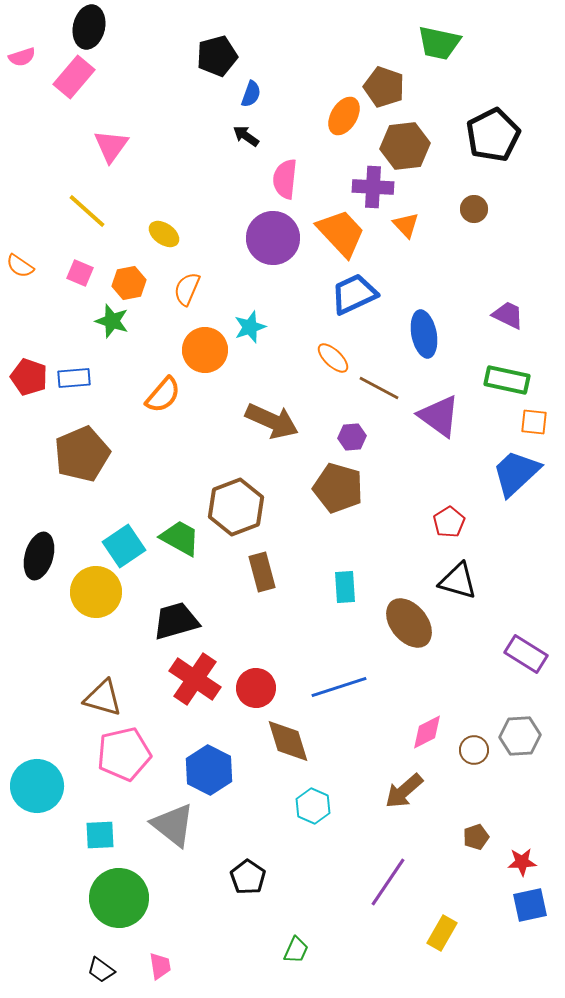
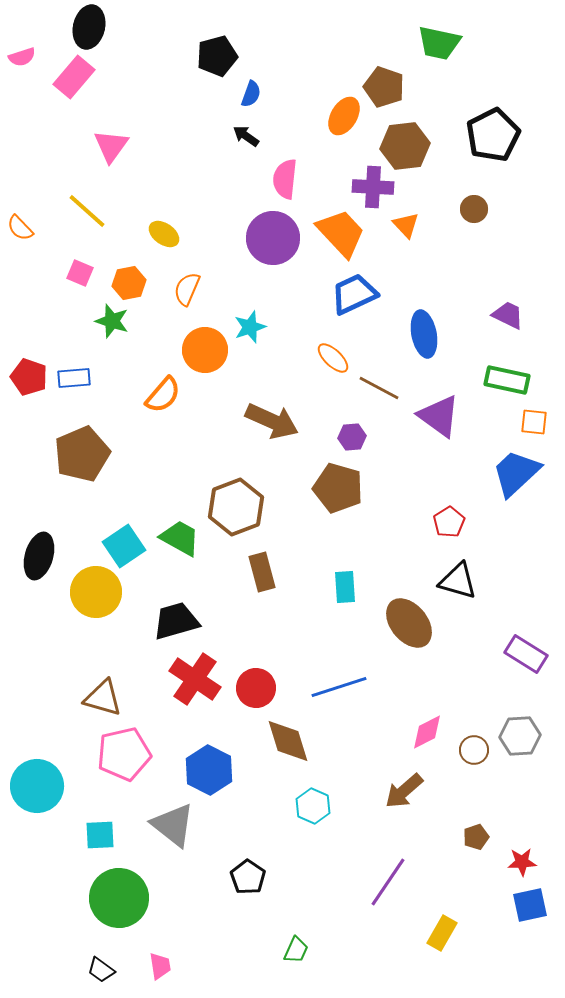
orange semicircle at (20, 266): moved 38 px up; rotated 12 degrees clockwise
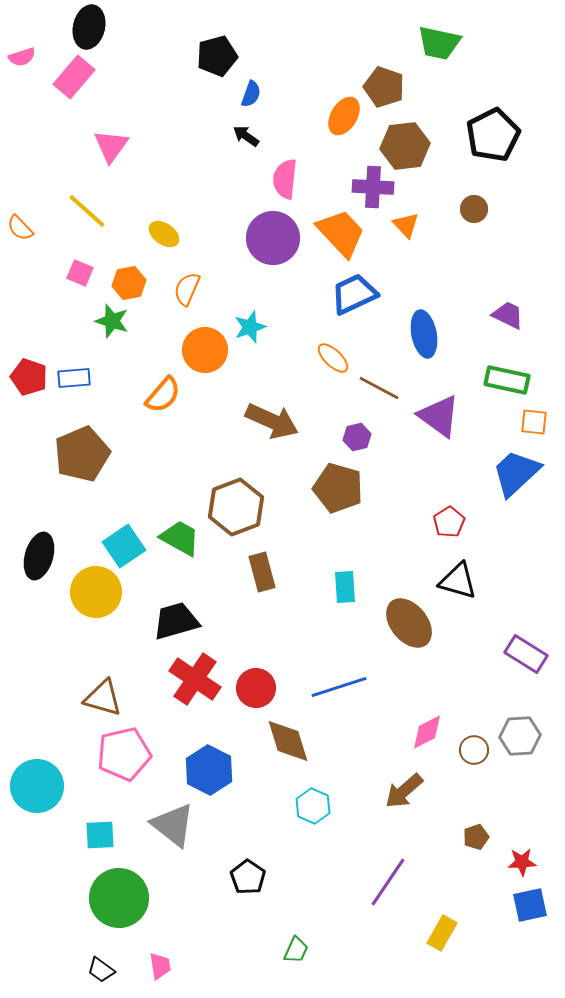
purple hexagon at (352, 437): moved 5 px right; rotated 8 degrees counterclockwise
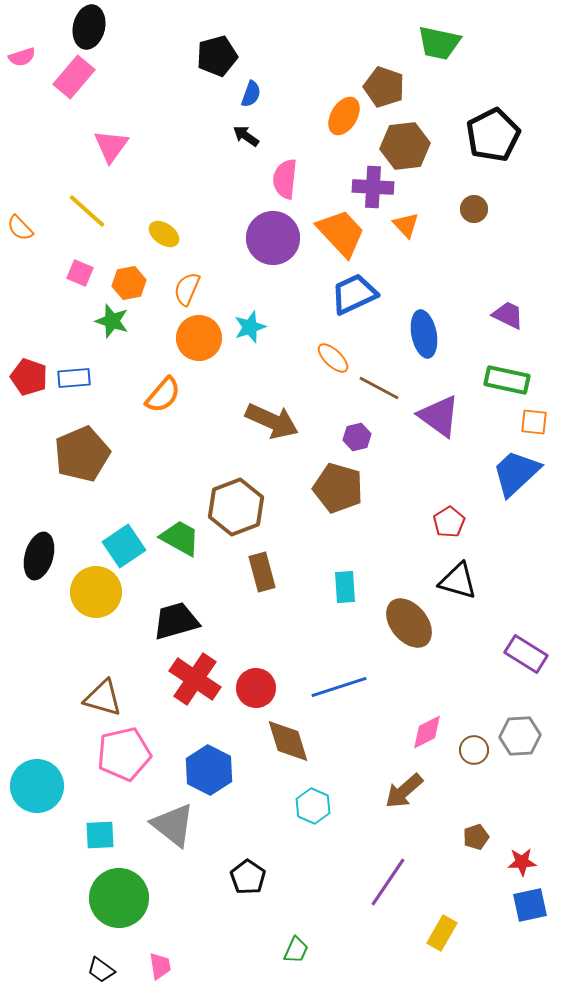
orange circle at (205, 350): moved 6 px left, 12 px up
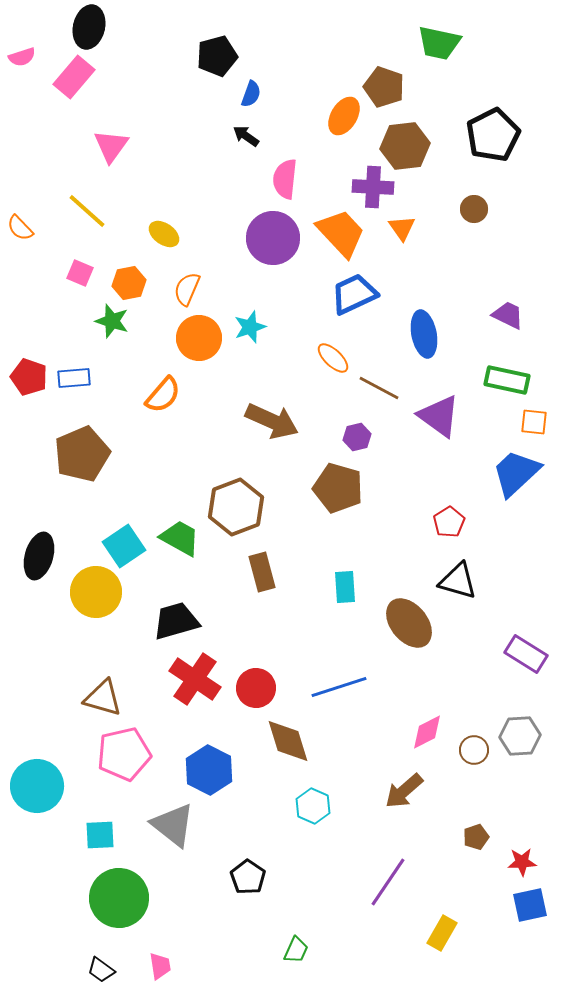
orange triangle at (406, 225): moved 4 px left, 3 px down; rotated 8 degrees clockwise
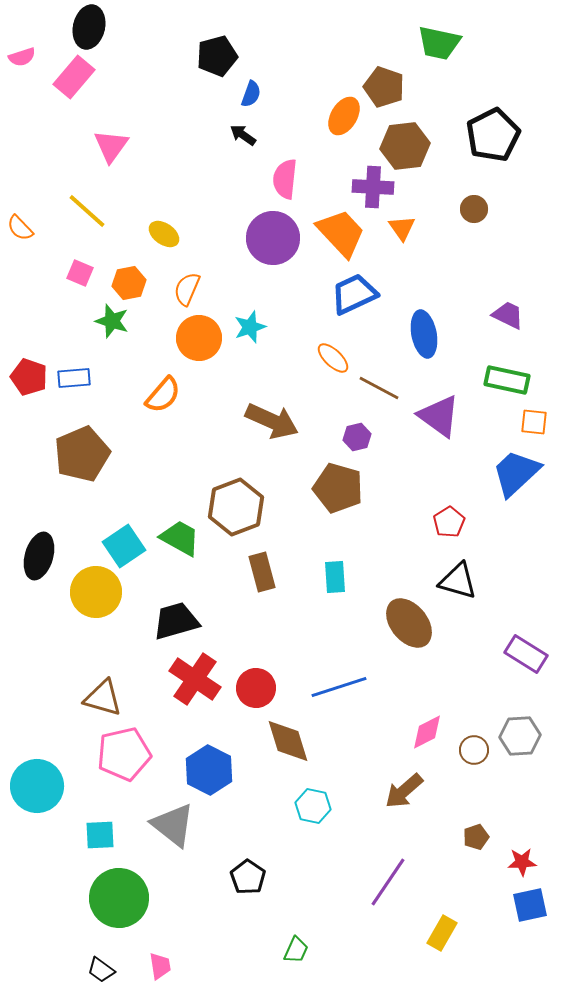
black arrow at (246, 136): moved 3 px left, 1 px up
cyan rectangle at (345, 587): moved 10 px left, 10 px up
cyan hexagon at (313, 806): rotated 12 degrees counterclockwise
